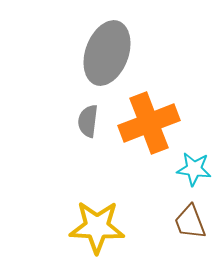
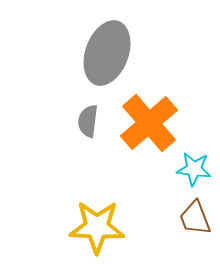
orange cross: rotated 20 degrees counterclockwise
brown trapezoid: moved 5 px right, 4 px up
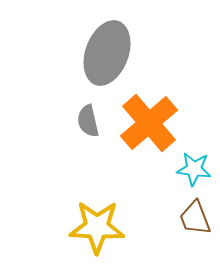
gray semicircle: rotated 20 degrees counterclockwise
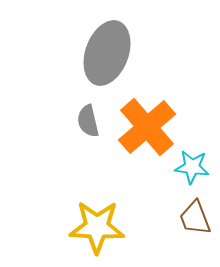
orange cross: moved 2 px left, 4 px down
cyan star: moved 2 px left, 2 px up
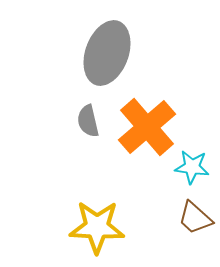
brown trapezoid: rotated 27 degrees counterclockwise
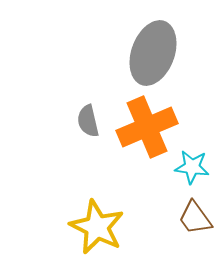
gray ellipse: moved 46 px right
orange cross: rotated 18 degrees clockwise
brown trapezoid: rotated 12 degrees clockwise
yellow star: rotated 24 degrees clockwise
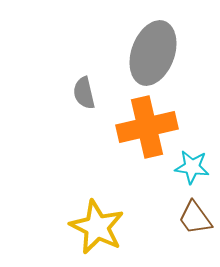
gray semicircle: moved 4 px left, 28 px up
orange cross: rotated 10 degrees clockwise
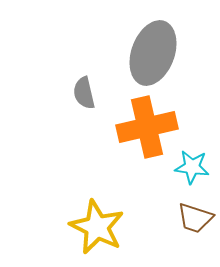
brown trapezoid: rotated 36 degrees counterclockwise
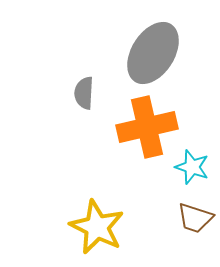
gray ellipse: rotated 12 degrees clockwise
gray semicircle: rotated 16 degrees clockwise
cyan star: rotated 12 degrees clockwise
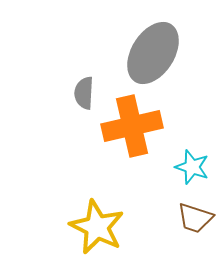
orange cross: moved 15 px left, 1 px up
